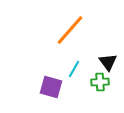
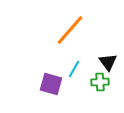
purple square: moved 3 px up
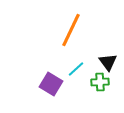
orange line: moved 1 px right; rotated 16 degrees counterclockwise
cyan line: moved 2 px right; rotated 18 degrees clockwise
purple square: rotated 15 degrees clockwise
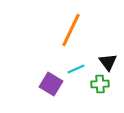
cyan line: rotated 18 degrees clockwise
green cross: moved 2 px down
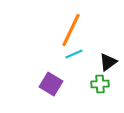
black triangle: rotated 30 degrees clockwise
cyan line: moved 2 px left, 15 px up
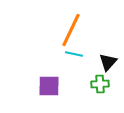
cyan line: rotated 36 degrees clockwise
black triangle: rotated 12 degrees counterclockwise
purple square: moved 2 px left, 2 px down; rotated 30 degrees counterclockwise
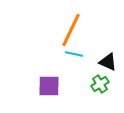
black triangle: rotated 48 degrees counterclockwise
green cross: rotated 30 degrees counterclockwise
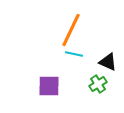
green cross: moved 2 px left
